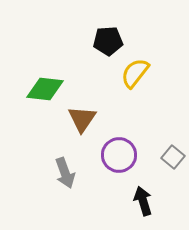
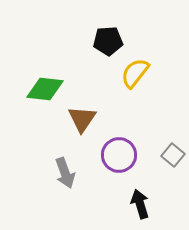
gray square: moved 2 px up
black arrow: moved 3 px left, 3 px down
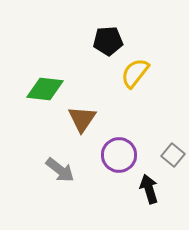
gray arrow: moved 5 px left, 3 px up; rotated 32 degrees counterclockwise
black arrow: moved 9 px right, 15 px up
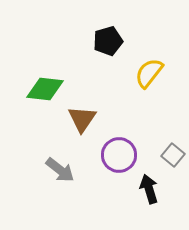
black pentagon: rotated 12 degrees counterclockwise
yellow semicircle: moved 14 px right
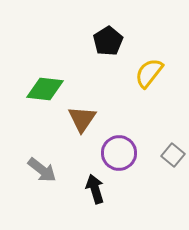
black pentagon: rotated 16 degrees counterclockwise
purple circle: moved 2 px up
gray arrow: moved 18 px left
black arrow: moved 54 px left
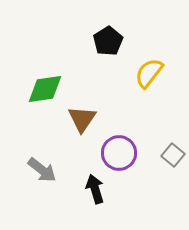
green diamond: rotated 15 degrees counterclockwise
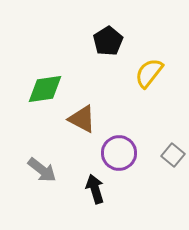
brown triangle: rotated 36 degrees counterclockwise
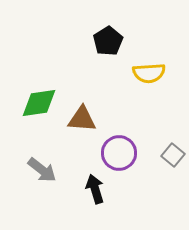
yellow semicircle: rotated 132 degrees counterclockwise
green diamond: moved 6 px left, 14 px down
brown triangle: rotated 24 degrees counterclockwise
